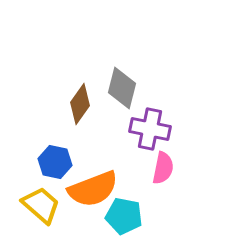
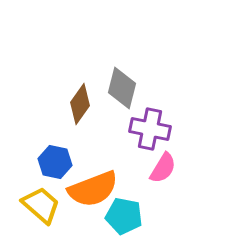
pink semicircle: rotated 20 degrees clockwise
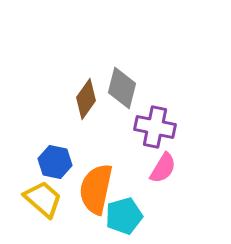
brown diamond: moved 6 px right, 5 px up
purple cross: moved 5 px right, 2 px up
orange semicircle: moved 3 px right; rotated 123 degrees clockwise
yellow trapezoid: moved 2 px right, 6 px up
cyan pentagon: rotated 27 degrees counterclockwise
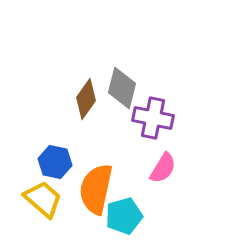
purple cross: moved 2 px left, 9 px up
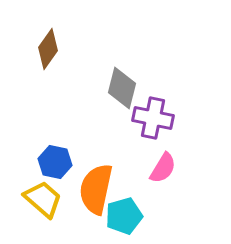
brown diamond: moved 38 px left, 50 px up
